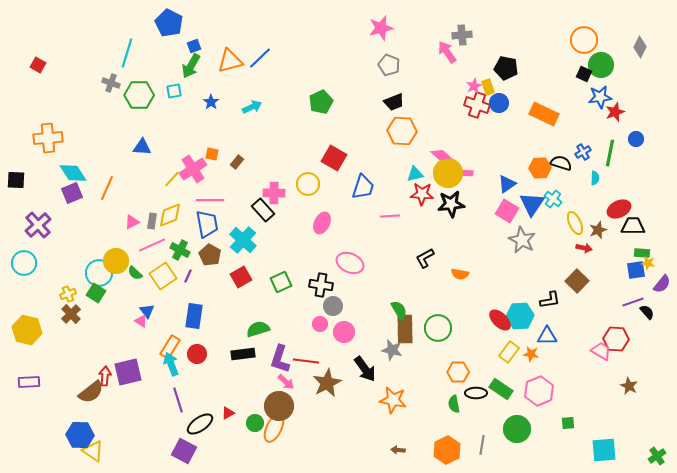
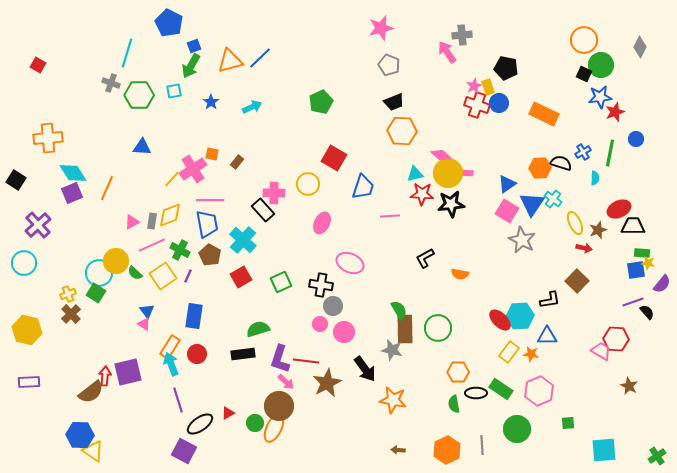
black square at (16, 180): rotated 30 degrees clockwise
pink triangle at (141, 321): moved 3 px right, 3 px down
gray line at (482, 445): rotated 12 degrees counterclockwise
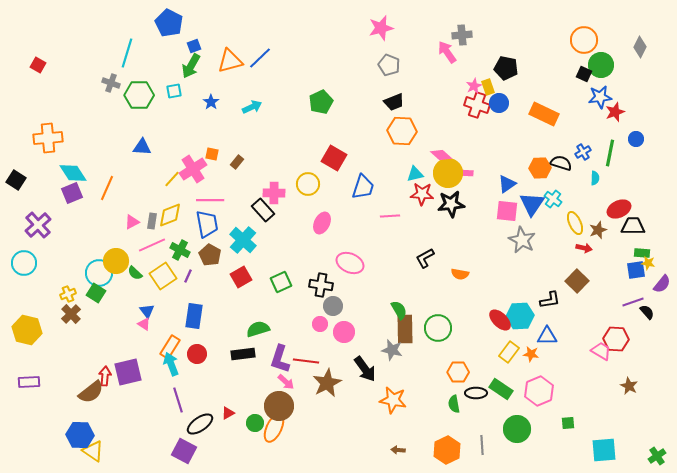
pink square at (507, 211): rotated 25 degrees counterclockwise
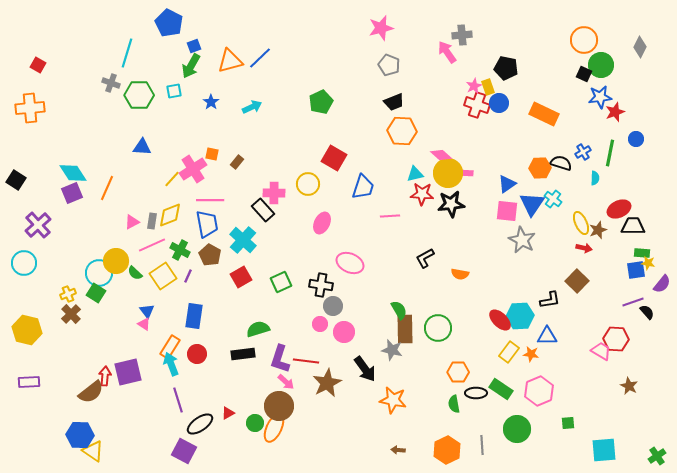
orange cross at (48, 138): moved 18 px left, 30 px up
yellow ellipse at (575, 223): moved 6 px right
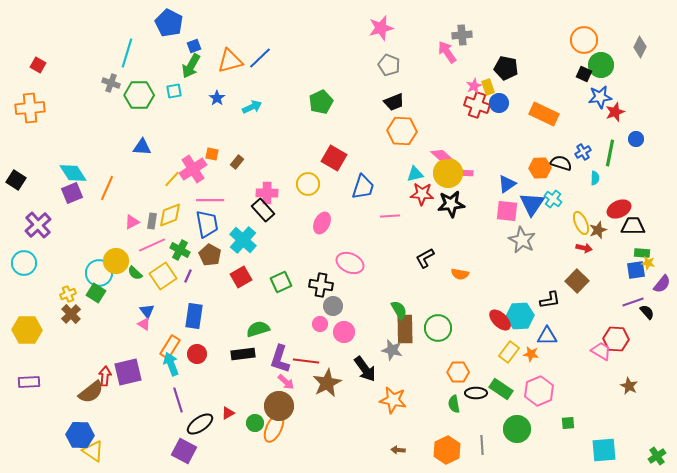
blue star at (211, 102): moved 6 px right, 4 px up
pink cross at (274, 193): moved 7 px left
yellow hexagon at (27, 330): rotated 12 degrees counterclockwise
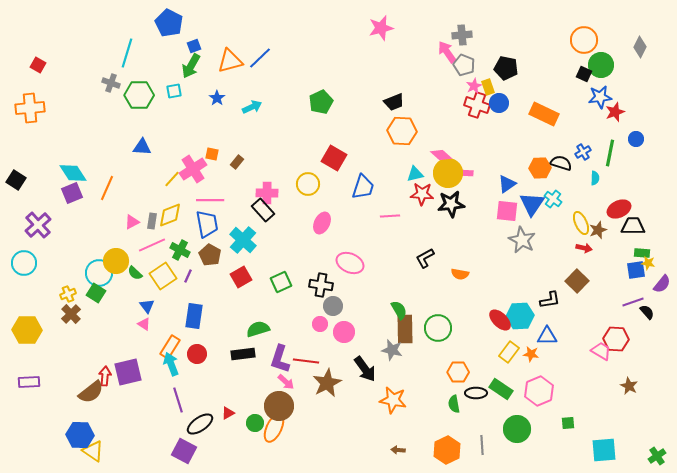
gray pentagon at (389, 65): moved 75 px right
blue triangle at (147, 311): moved 5 px up
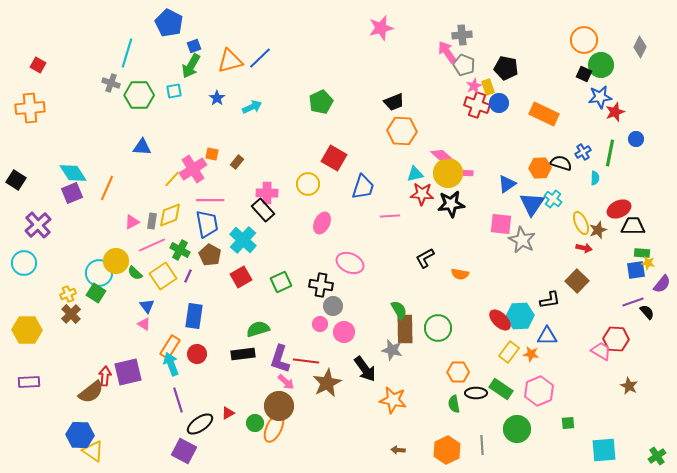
pink square at (507, 211): moved 6 px left, 13 px down
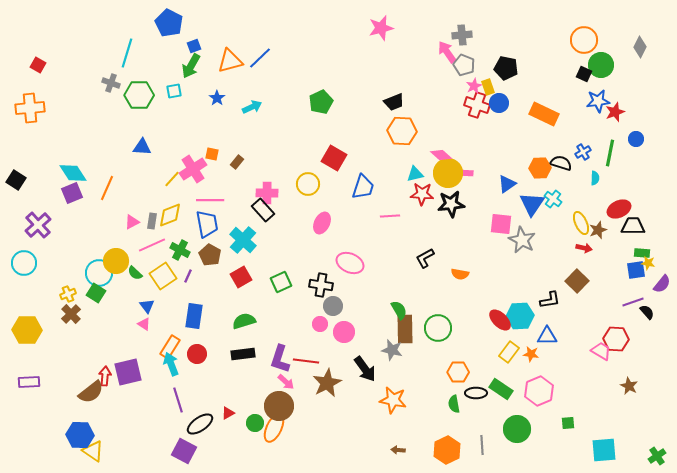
blue star at (600, 97): moved 2 px left, 4 px down
green semicircle at (258, 329): moved 14 px left, 8 px up
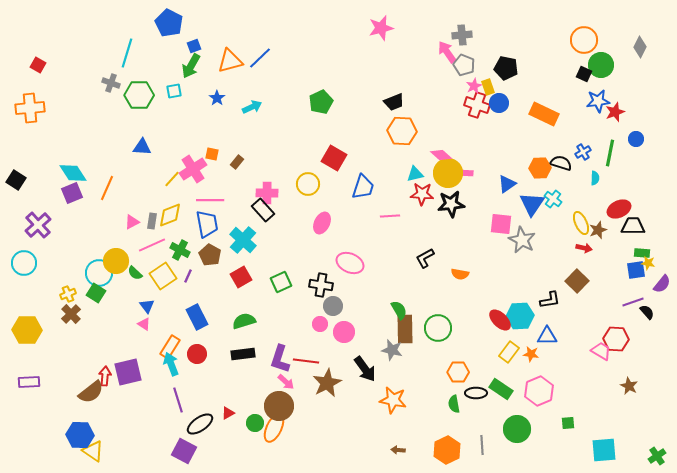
blue rectangle at (194, 316): moved 3 px right, 1 px down; rotated 35 degrees counterclockwise
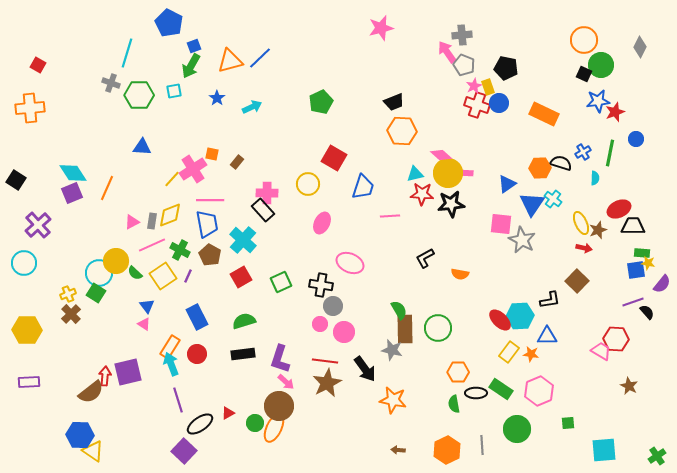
red line at (306, 361): moved 19 px right
purple square at (184, 451): rotated 15 degrees clockwise
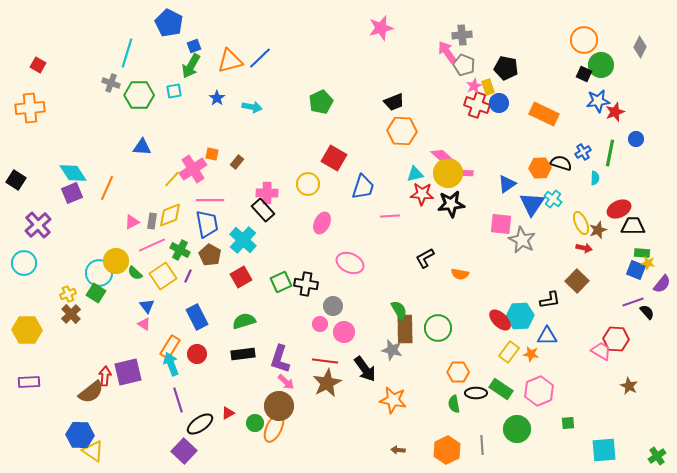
cyan arrow at (252, 107): rotated 36 degrees clockwise
blue square at (636, 270): rotated 30 degrees clockwise
black cross at (321, 285): moved 15 px left, 1 px up
